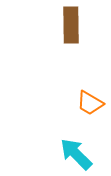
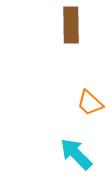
orange trapezoid: rotated 12 degrees clockwise
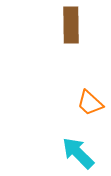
cyan arrow: moved 2 px right, 1 px up
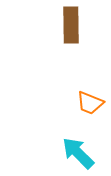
orange trapezoid: rotated 20 degrees counterclockwise
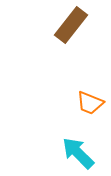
brown rectangle: rotated 39 degrees clockwise
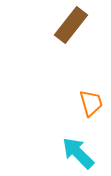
orange trapezoid: moved 1 px right; rotated 128 degrees counterclockwise
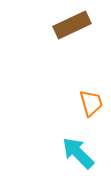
brown rectangle: moved 1 px right; rotated 27 degrees clockwise
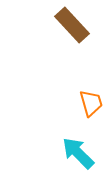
brown rectangle: rotated 72 degrees clockwise
